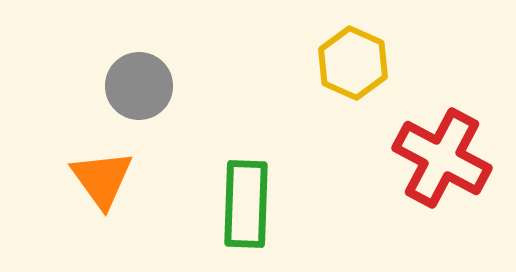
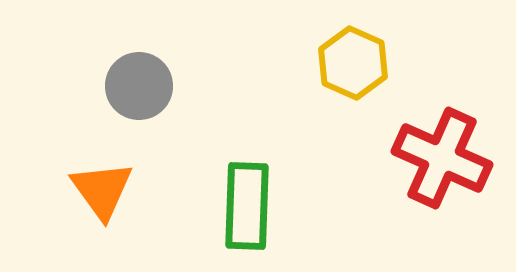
red cross: rotated 4 degrees counterclockwise
orange triangle: moved 11 px down
green rectangle: moved 1 px right, 2 px down
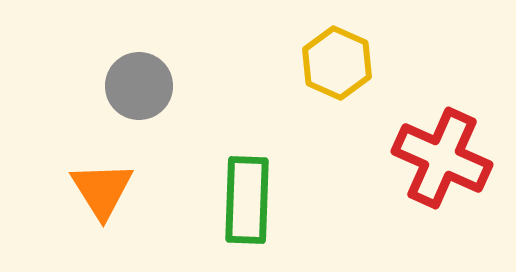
yellow hexagon: moved 16 px left
orange triangle: rotated 4 degrees clockwise
green rectangle: moved 6 px up
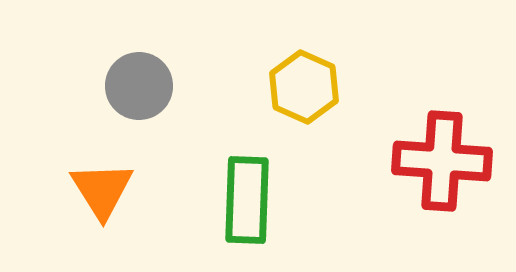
yellow hexagon: moved 33 px left, 24 px down
red cross: moved 3 px down; rotated 20 degrees counterclockwise
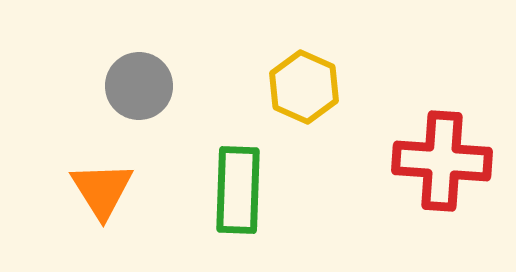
green rectangle: moved 9 px left, 10 px up
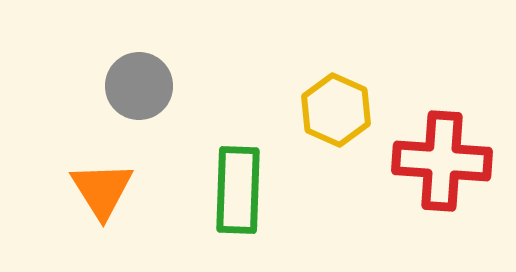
yellow hexagon: moved 32 px right, 23 px down
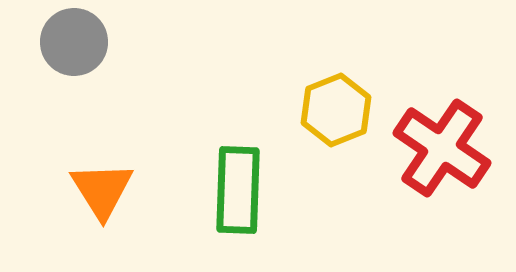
gray circle: moved 65 px left, 44 px up
yellow hexagon: rotated 14 degrees clockwise
red cross: moved 13 px up; rotated 30 degrees clockwise
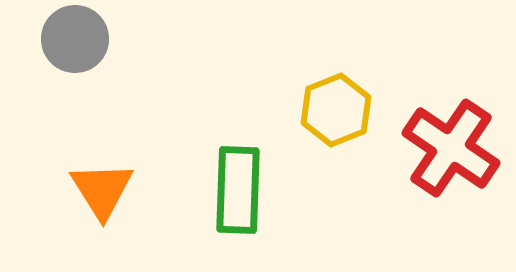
gray circle: moved 1 px right, 3 px up
red cross: moved 9 px right
